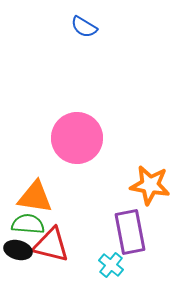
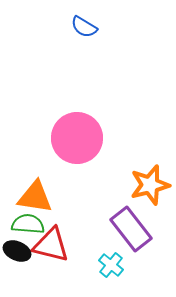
orange star: rotated 24 degrees counterclockwise
purple rectangle: moved 1 px right, 3 px up; rotated 27 degrees counterclockwise
black ellipse: moved 1 px left, 1 px down; rotated 8 degrees clockwise
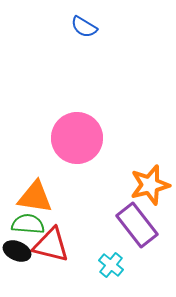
purple rectangle: moved 6 px right, 4 px up
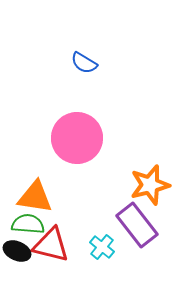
blue semicircle: moved 36 px down
cyan cross: moved 9 px left, 18 px up
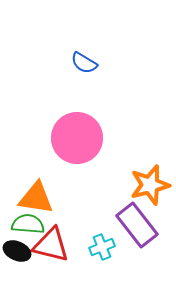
orange triangle: moved 1 px right, 1 px down
cyan cross: rotated 30 degrees clockwise
